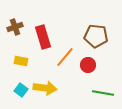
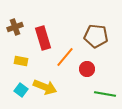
red rectangle: moved 1 px down
red circle: moved 1 px left, 4 px down
yellow arrow: moved 1 px up; rotated 15 degrees clockwise
green line: moved 2 px right, 1 px down
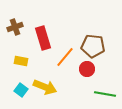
brown pentagon: moved 3 px left, 10 px down
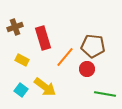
yellow rectangle: moved 1 px right, 1 px up; rotated 16 degrees clockwise
yellow arrow: rotated 15 degrees clockwise
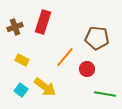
red rectangle: moved 16 px up; rotated 35 degrees clockwise
brown pentagon: moved 4 px right, 8 px up
